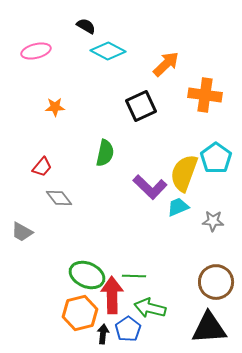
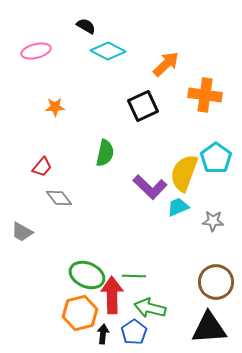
black square: moved 2 px right
blue pentagon: moved 6 px right, 3 px down
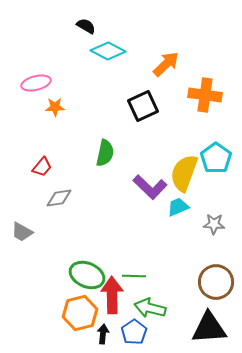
pink ellipse: moved 32 px down
gray diamond: rotated 60 degrees counterclockwise
gray star: moved 1 px right, 3 px down
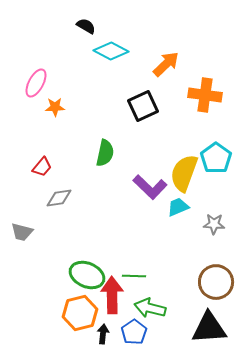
cyan diamond: moved 3 px right
pink ellipse: rotated 48 degrees counterclockwise
gray trapezoid: rotated 15 degrees counterclockwise
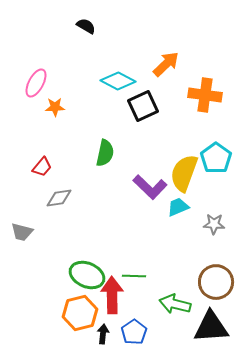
cyan diamond: moved 7 px right, 30 px down
green arrow: moved 25 px right, 4 px up
black triangle: moved 2 px right, 1 px up
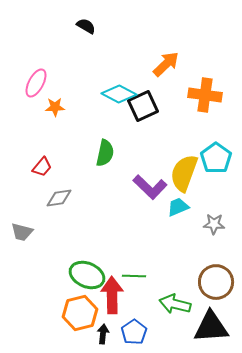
cyan diamond: moved 1 px right, 13 px down
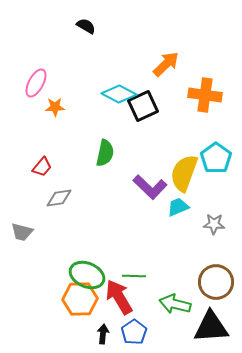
red arrow: moved 7 px right, 2 px down; rotated 30 degrees counterclockwise
orange hexagon: moved 14 px up; rotated 12 degrees clockwise
